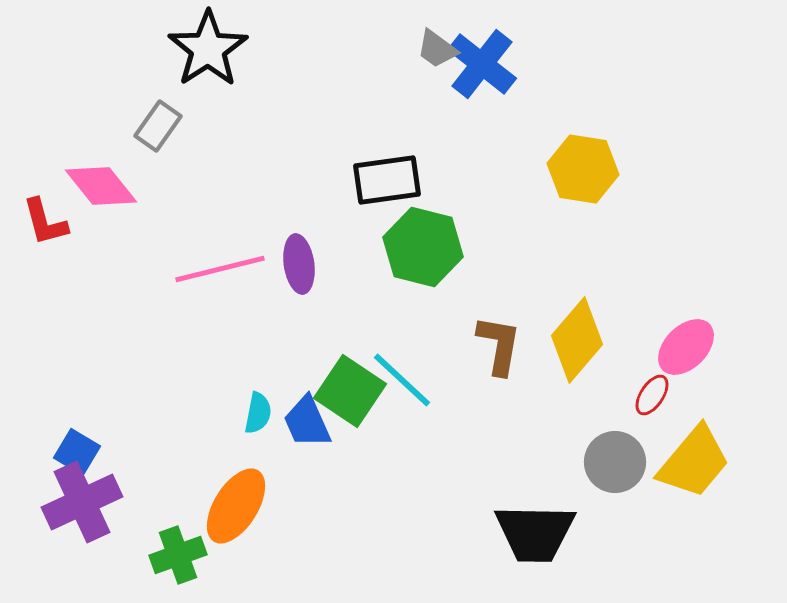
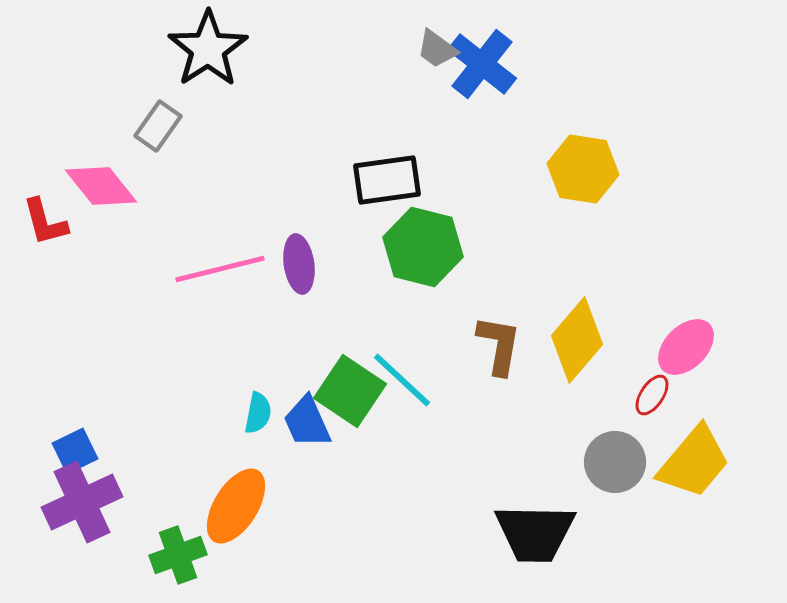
blue square: moved 2 px left, 1 px up; rotated 33 degrees clockwise
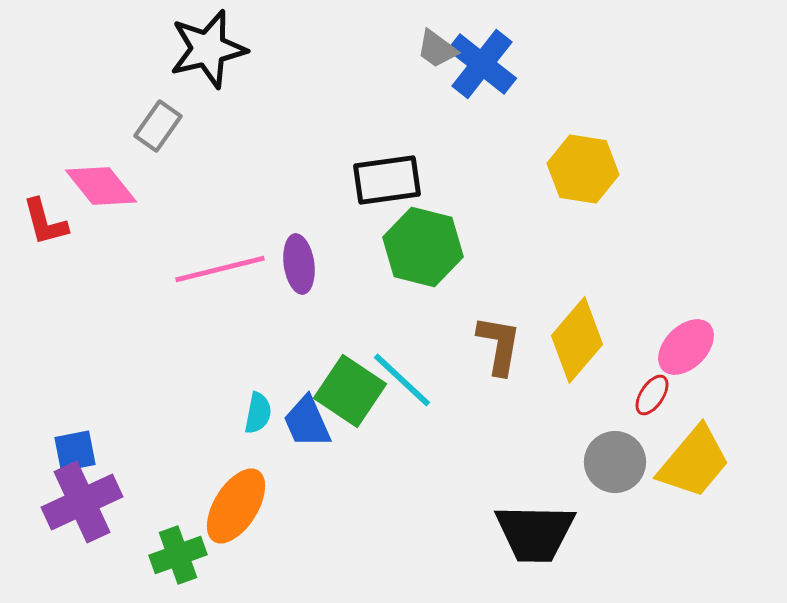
black star: rotated 20 degrees clockwise
blue square: rotated 15 degrees clockwise
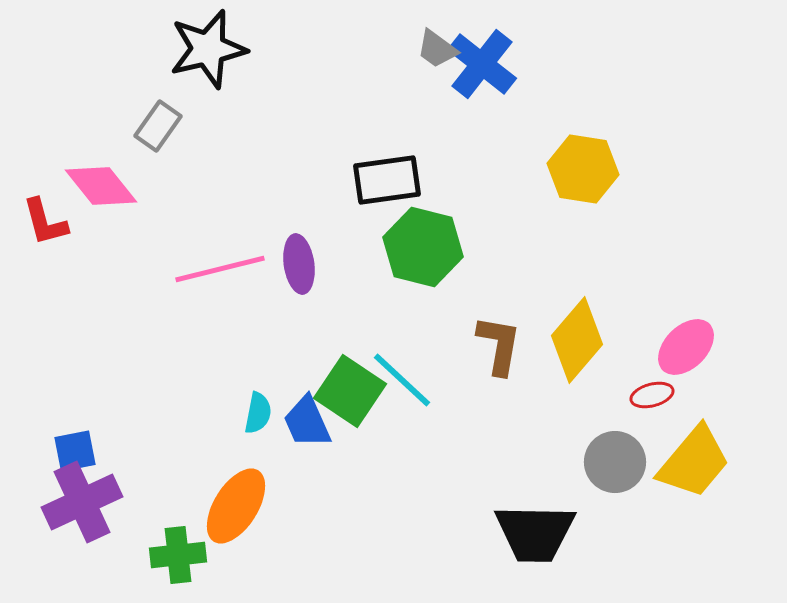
red ellipse: rotated 42 degrees clockwise
green cross: rotated 14 degrees clockwise
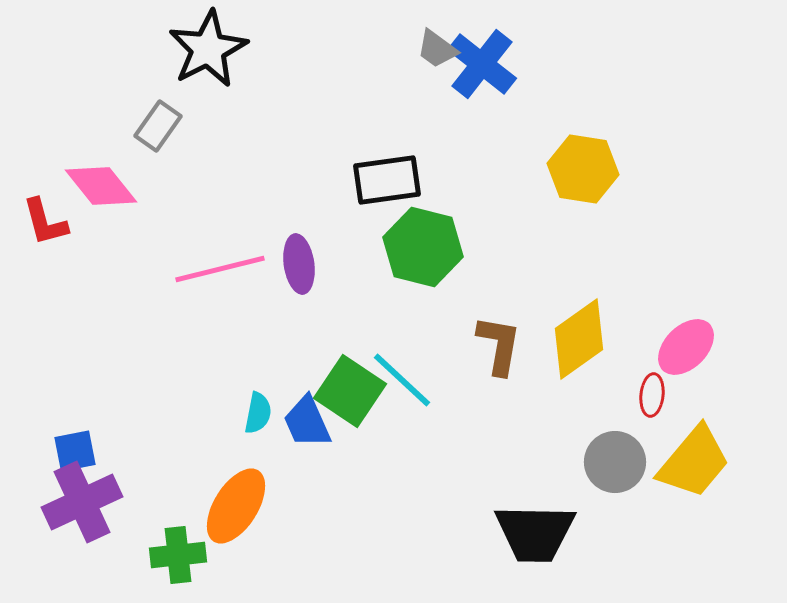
black star: rotated 14 degrees counterclockwise
yellow diamond: moved 2 px right, 1 px up; rotated 14 degrees clockwise
red ellipse: rotated 69 degrees counterclockwise
